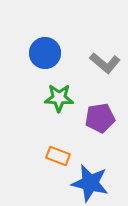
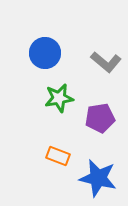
gray L-shape: moved 1 px right, 1 px up
green star: rotated 12 degrees counterclockwise
blue star: moved 8 px right, 5 px up
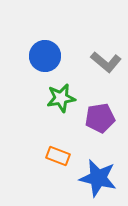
blue circle: moved 3 px down
green star: moved 2 px right
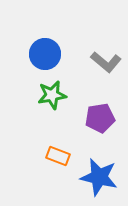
blue circle: moved 2 px up
green star: moved 9 px left, 3 px up
blue star: moved 1 px right, 1 px up
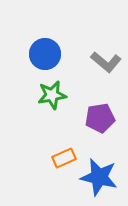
orange rectangle: moved 6 px right, 2 px down; rotated 45 degrees counterclockwise
